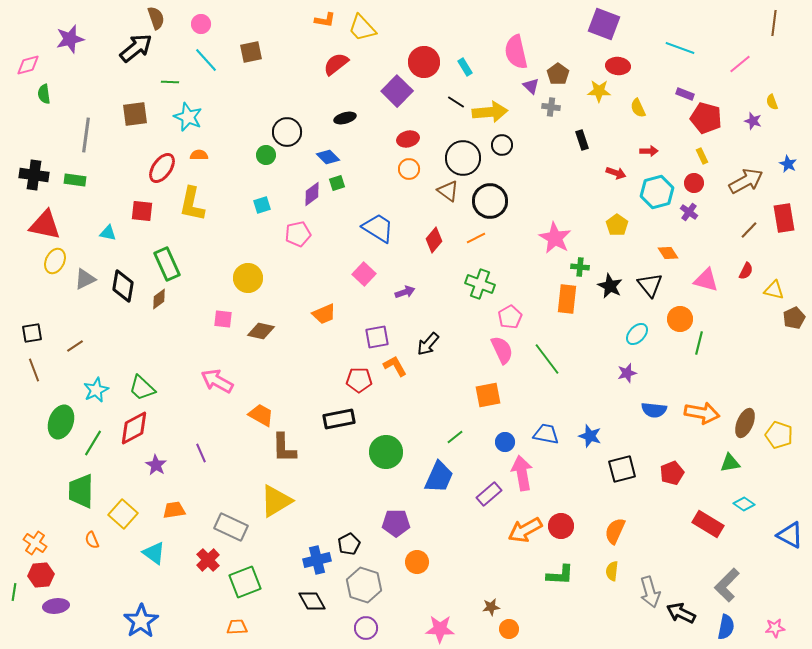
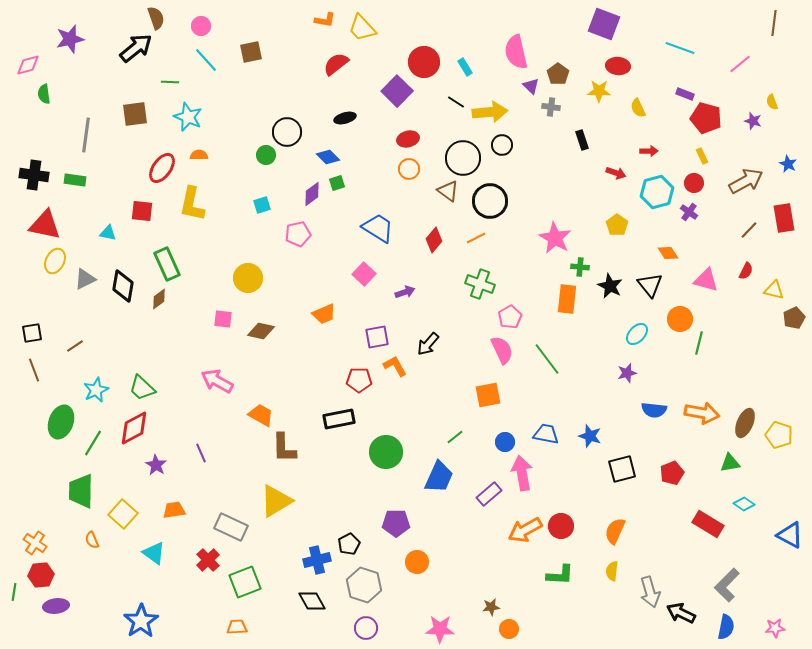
pink circle at (201, 24): moved 2 px down
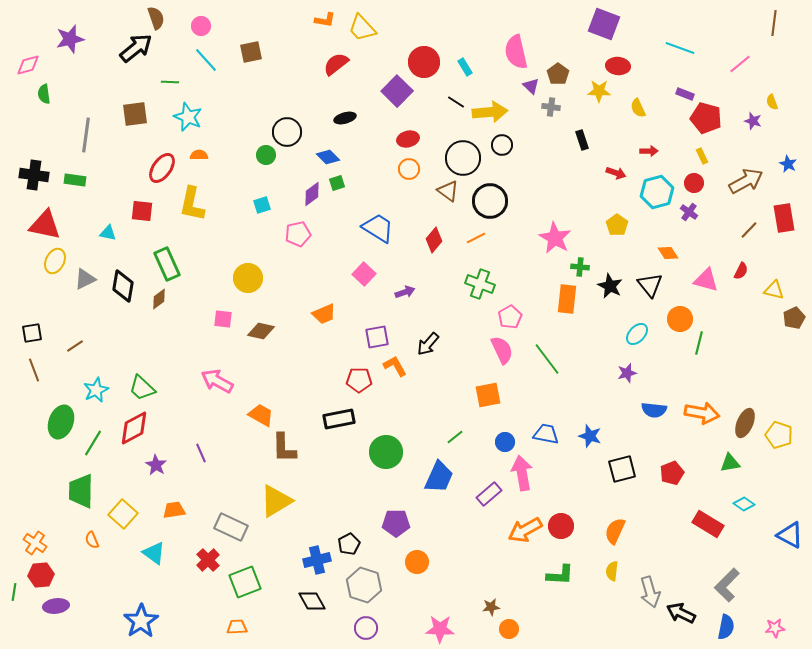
red semicircle at (746, 271): moved 5 px left
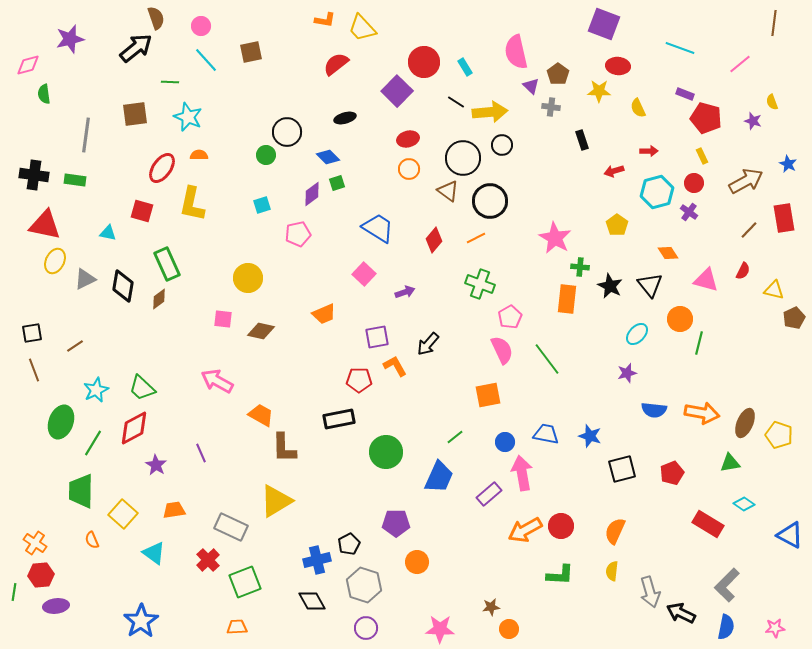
red arrow at (616, 173): moved 2 px left, 2 px up; rotated 144 degrees clockwise
red square at (142, 211): rotated 10 degrees clockwise
red semicircle at (741, 271): moved 2 px right
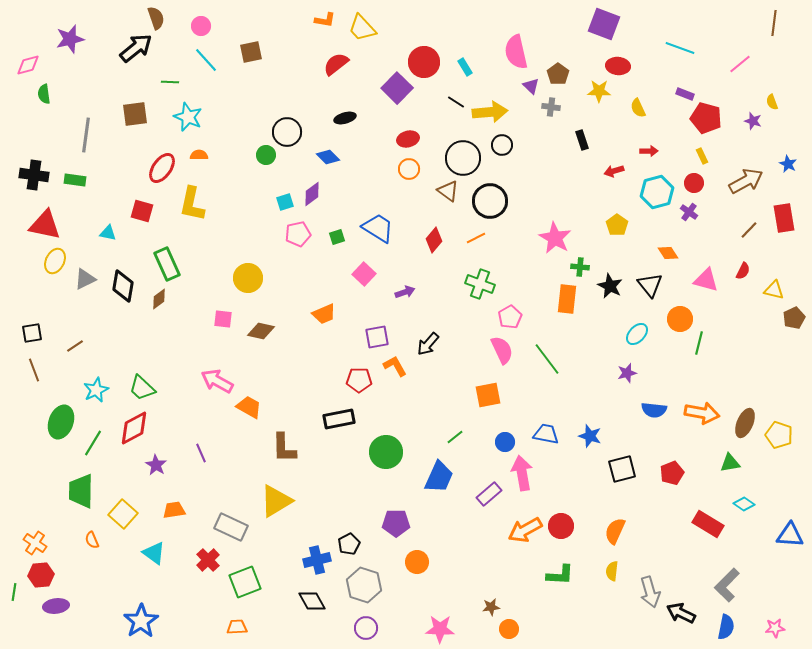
purple square at (397, 91): moved 3 px up
green square at (337, 183): moved 54 px down
cyan square at (262, 205): moved 23 px right, 3 px up
orange trapezoid at (261, 415): moved 12 px left, 8 px up
blue triangle at (790, 535): rotated 24 degrees counterclockwise
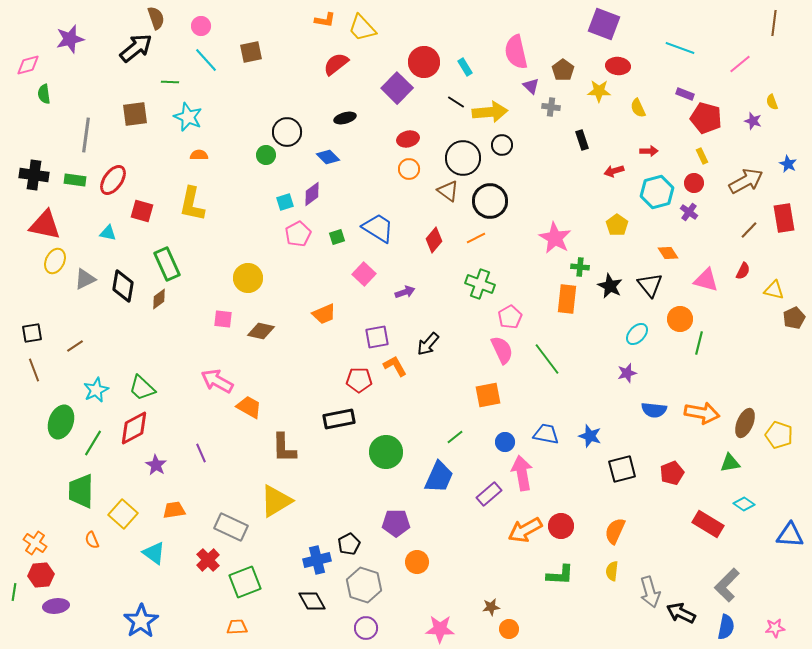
brown pentagon at (558, 74): moved 5 px right, 4 px up
red ellipse at (162, 168): moved 49 px left, 12 px down
pink pentagon at (298, 234): rotated 15 degrees counterclockwise
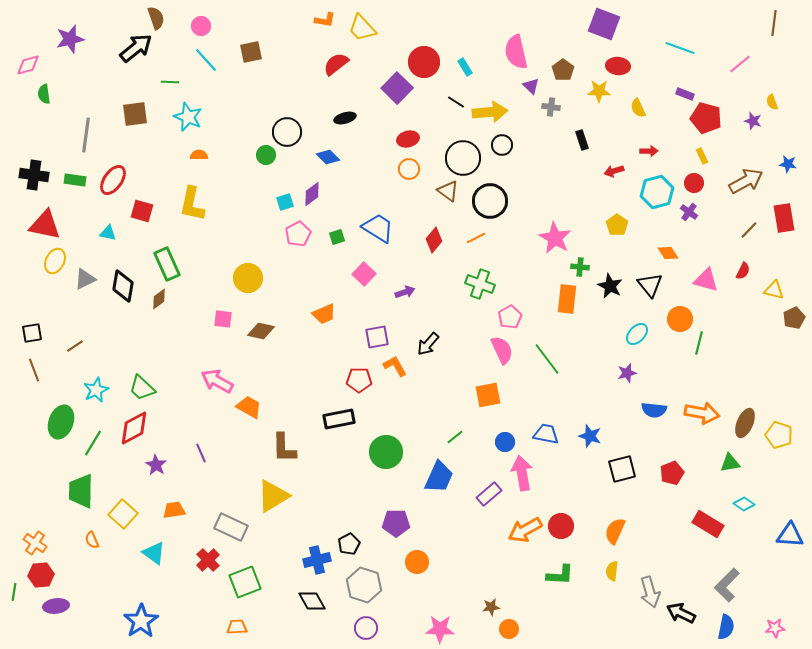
blue star at (788, 164): rotated 18 degrees counterclockwise
yellow triangle at (276, 501): moved 3 px left, 5 px up
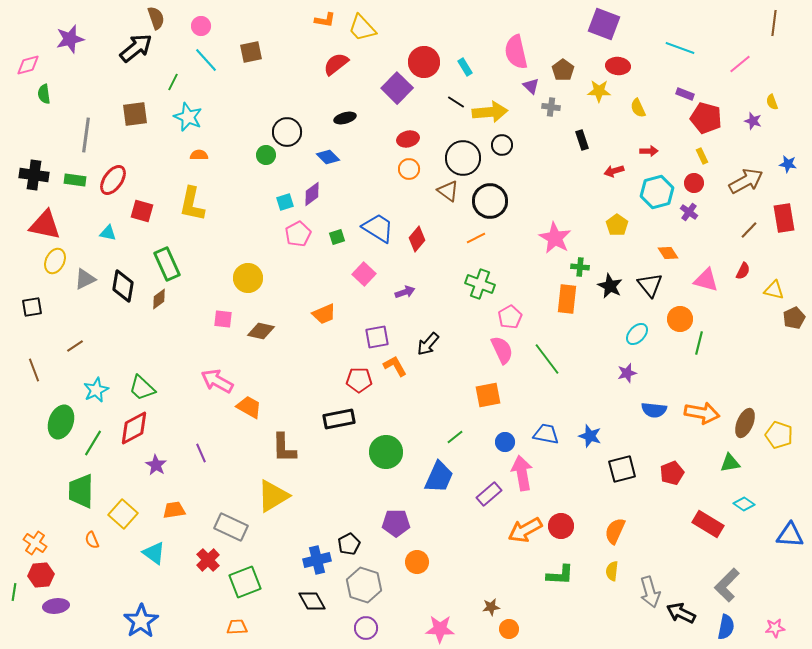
green line at (170, 82): moved 3 px right; rotated 66 degrees counterclockwise
red diamond at (434, 240): moved 17 px left, 1 px up
black square at (32, 333): moved 26 px up
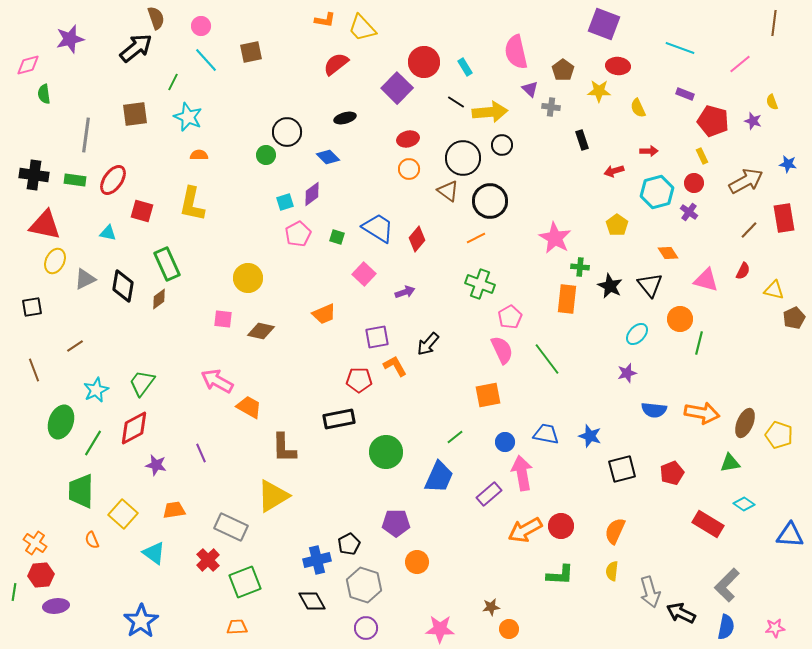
purple triangle at (531, 86): moved 1 px left, 3 px down
red pentagon at (706, 118): moved 7 px right, 3 px down
green square at (337, 237): rotated 35 degrees clockwise
green trapezoid at (142, 388): moved 5 px up; rotated 84 degrees clockwise
purple star at (156, 465): rotated 20 degrees counterclockwise
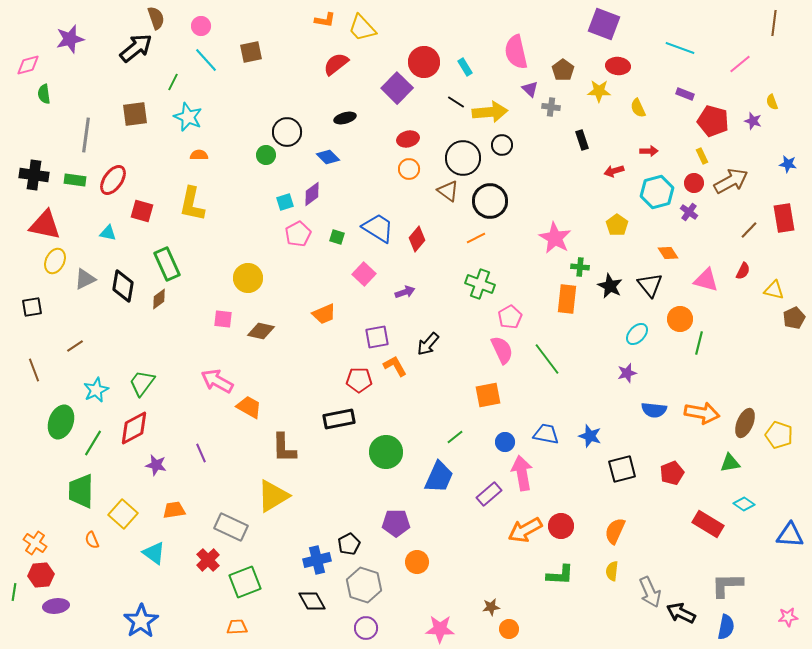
brown arrow at (746, 181): moved 15 px left
gray L-shape at (727, 585): rotated 44 degrees clockwise
gray arrow at (650, 592): rotated 8 degrees counterclockwise
pink star at (775, 628): moved 13 px right, 11 px up
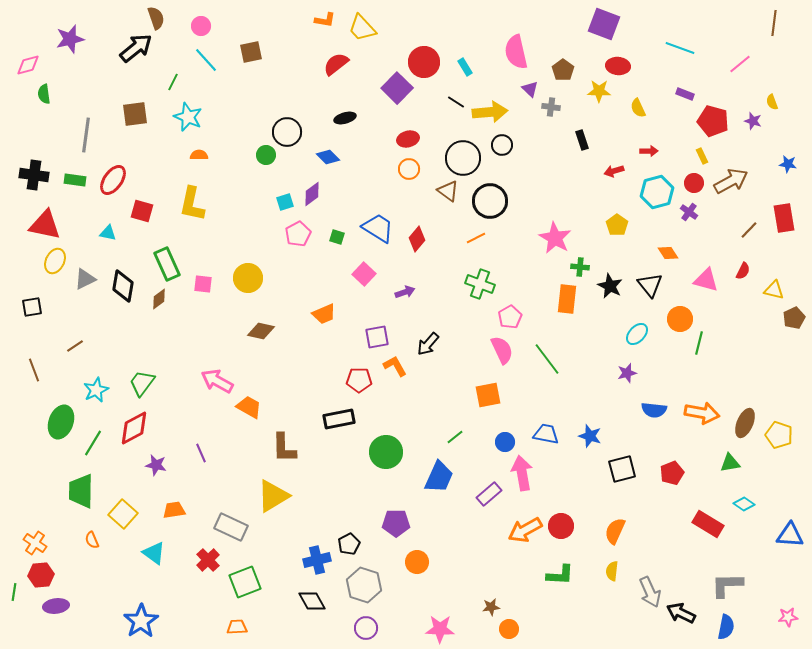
pink square at (223, 319): moved 20 px left, 35 px up
